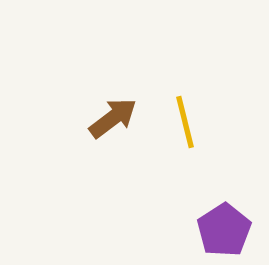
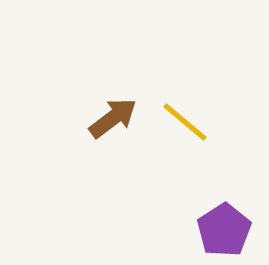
yellow line: rotated 36 degrees counterclockwise
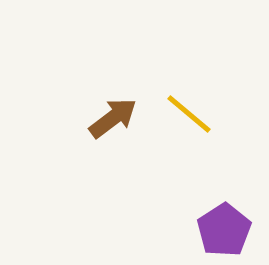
yellow line: moved 4 px right, 8 px up
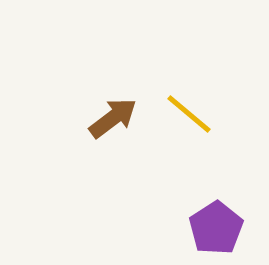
purple pentagon: moved 8 px left, 2 px up
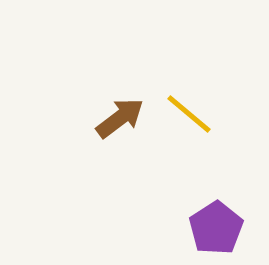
brown arrow: moved 7 px right
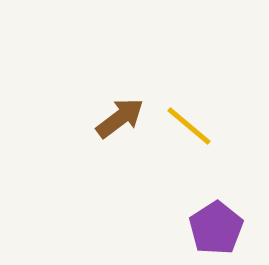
yellow line: moved 12 px down
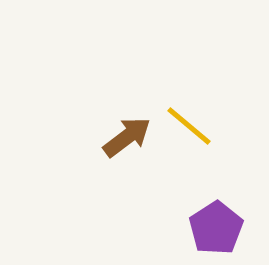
brown arrow: moved 7 px right, 19 px down
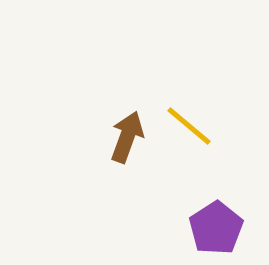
brown arrow: rotated 33 degrees counterclockwise
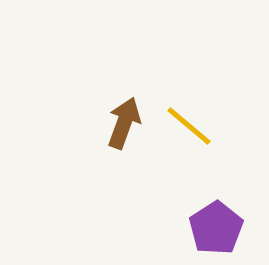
brown arrow: moved 3 px left, 14 px up
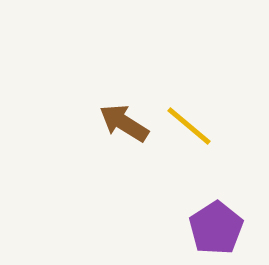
brown arrow: rotated 78 degrees counterclockwise
